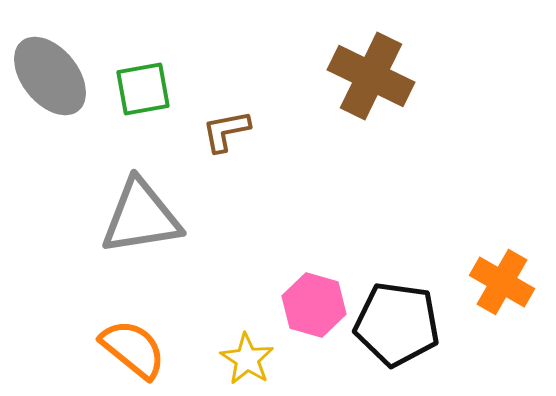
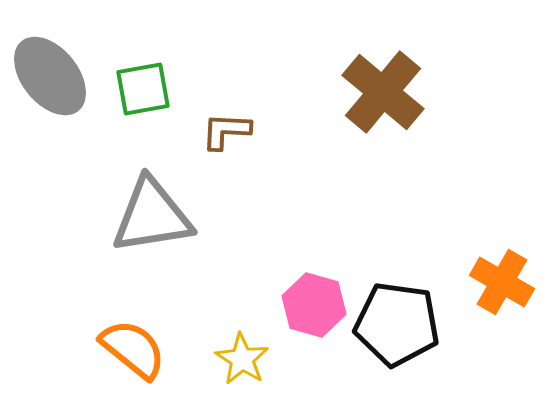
brown cross: moved 12 px right, 16 px down; rotated 14 degrees clockwise
brown L-shape: rotated 14 degrees clockwise
gray triangle: moved 11 px right, 1 px up
yellow star: moved 5 px left
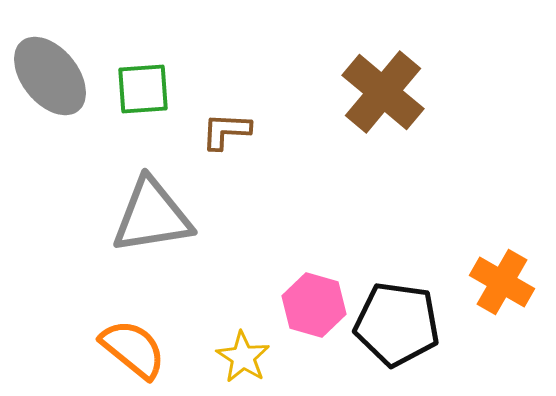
green square: rotated 6 degrees clockwise
yellow star: moved 1 px right, 2 px up
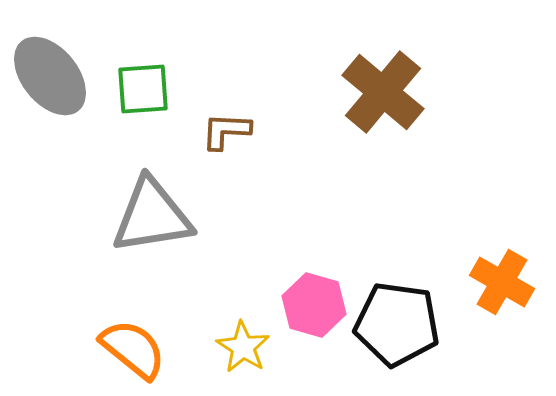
yellow star: moved 10 px up
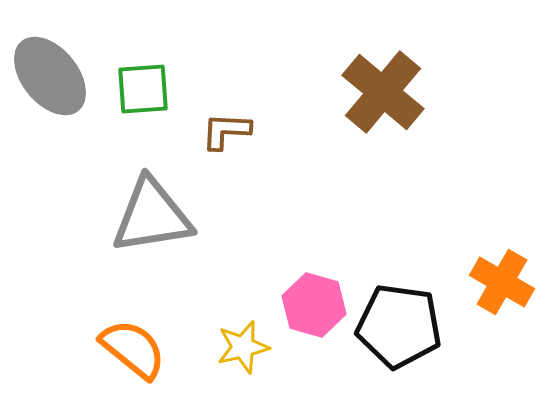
black pentagon: moved 2 px right, 2 px down
yellow star: rotated 26 degrees clockwise
